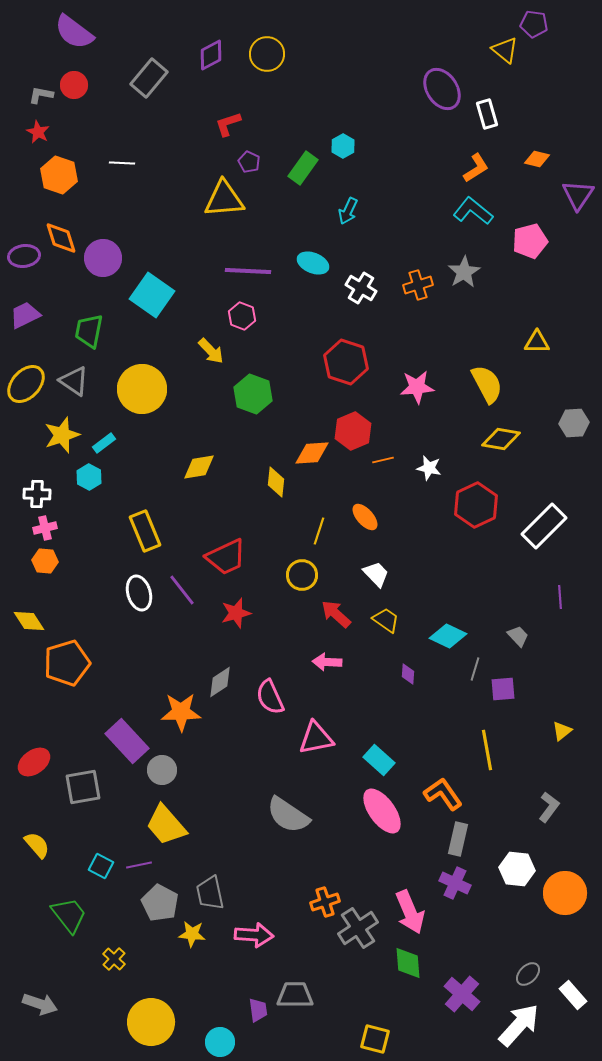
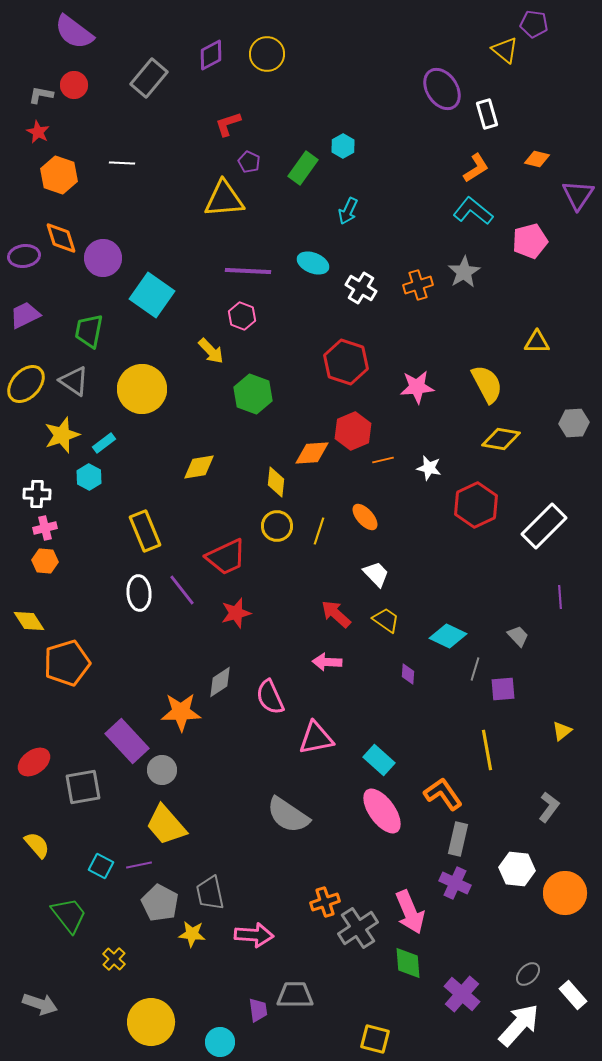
yellow circle at (302, 575): moved 25 px left, 49 px up
white ellipse at (139, 593): rotated 12 degrees clockwise
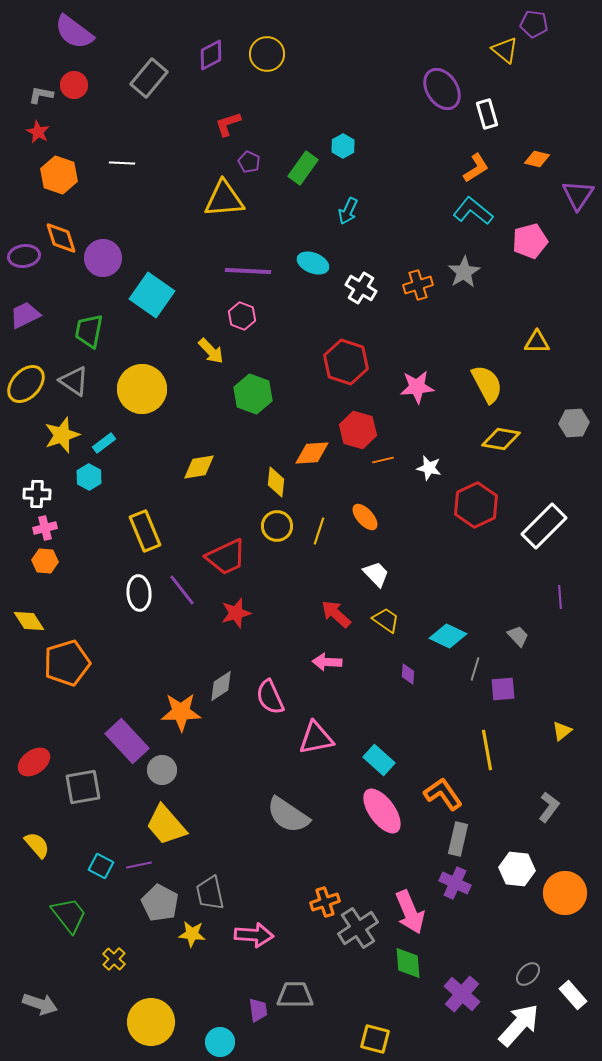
red hexagon at (353, 431): moved 5 px right, 1 px up; rotated 21 degrees counterclockwise
gray diamond at (220, 682): moved 1 px right, 4 px down
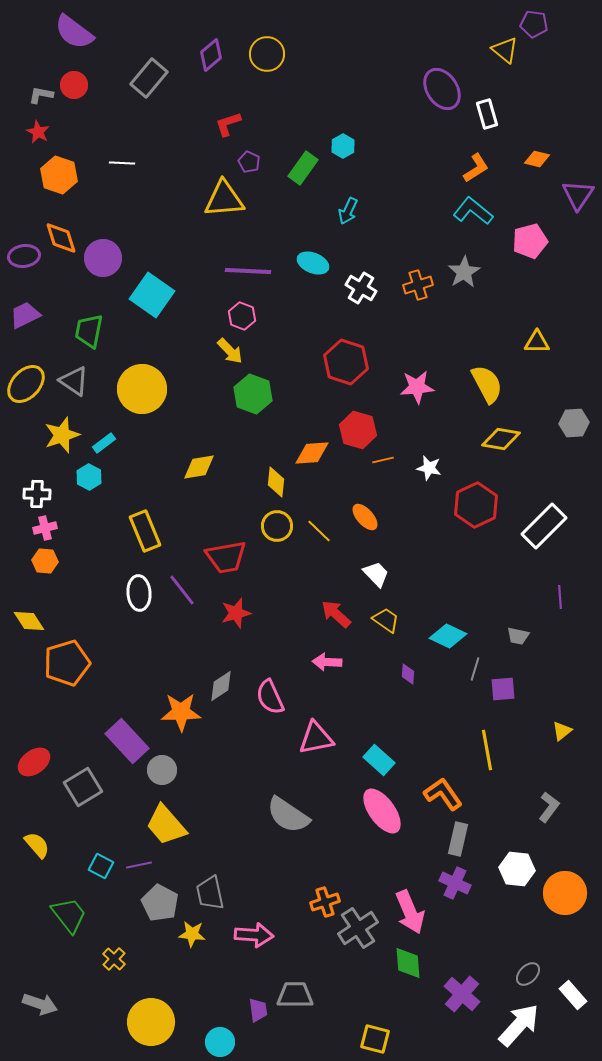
purple diamond at (211, 55): rotated 12 degrees counterclockwise
yellow arrow at (211, 351): moved 19 px right
yellow line at (319, 531): rotated 64 degrees counterclockwise
red trapezoid at (226, 557): rotated 15 degrees clockwise
gray trapezoid at (518, 636): rotated 145 degrees clockwise
gray square at (83, 787): rotated 21 degrees counterclockwise
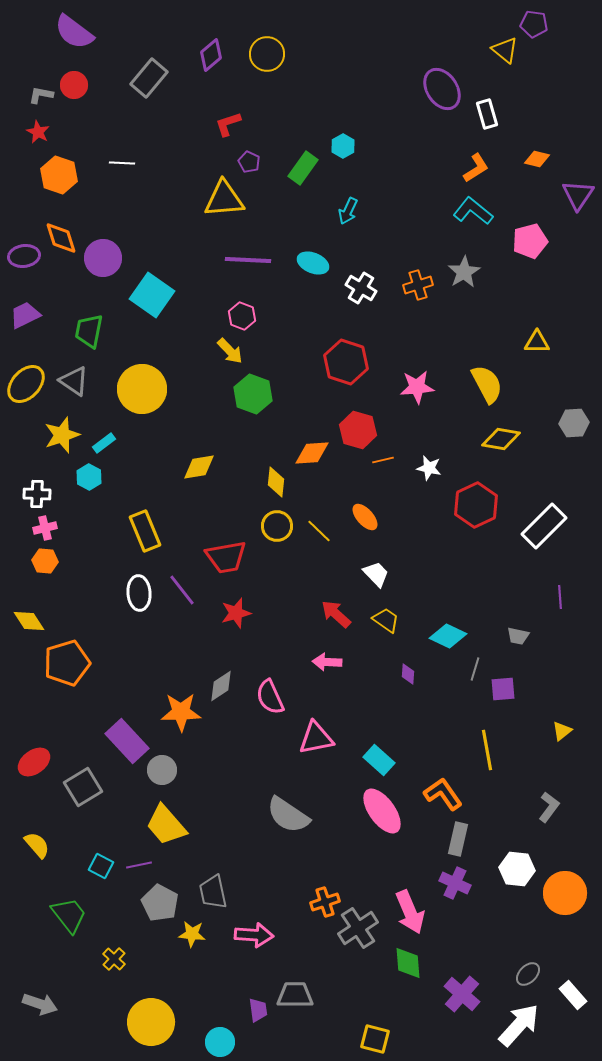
purple line at (248, 271): moved 11 px up
gray trapezoid at (210, 893): moved 3 px right, 1 px up
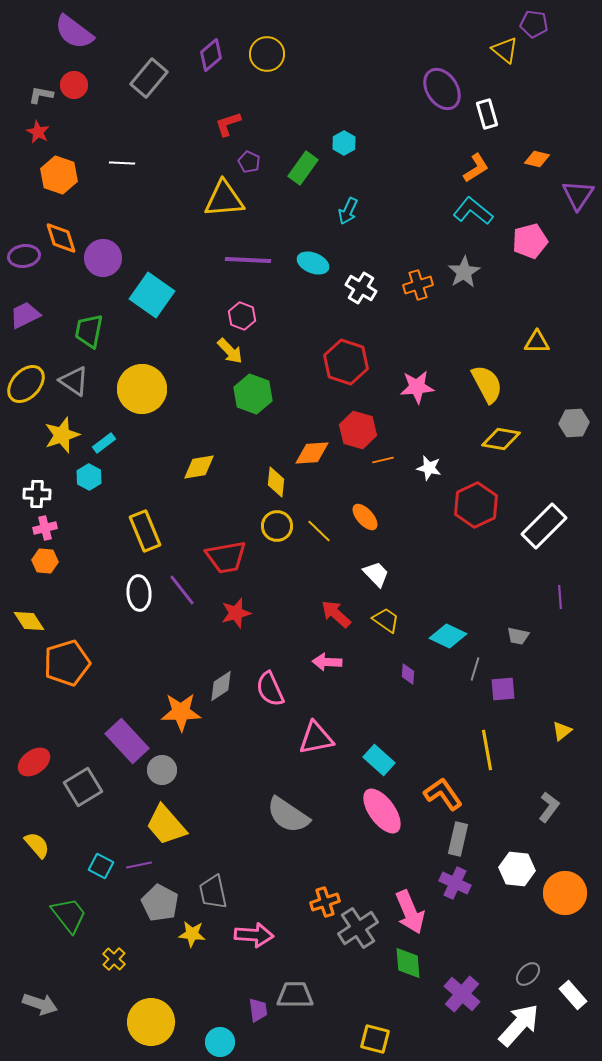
cyan hexagon at (343, 146): moved 1 px right, 3 px up
pink semicircle at (270, 697): moved 8 px up
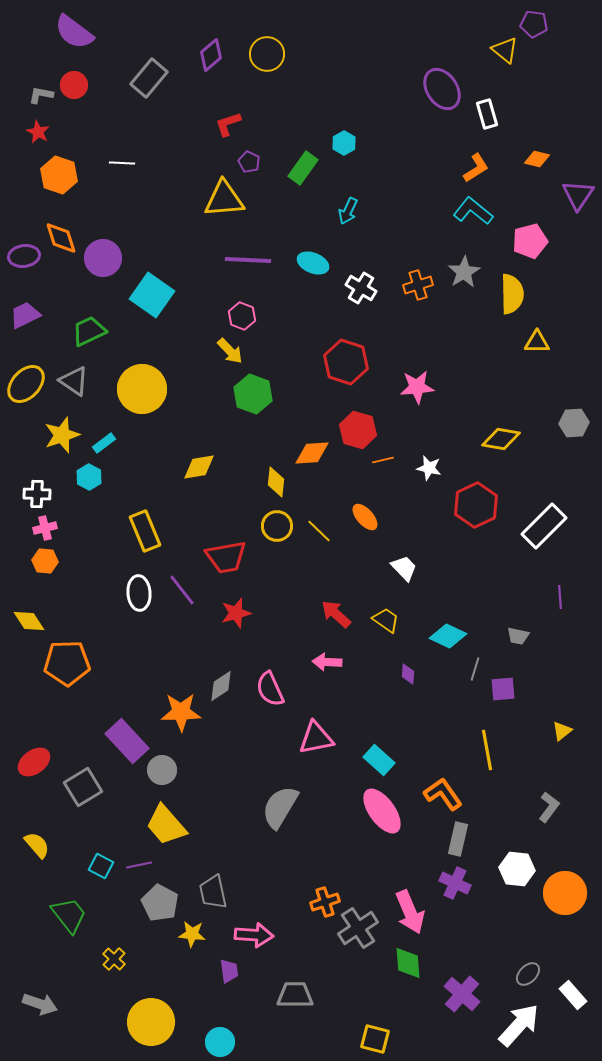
green trapezoid at (89, 331): rotated 54 degrees clockwise
yellow semicircle at (487, 384): moved 25 px right, 90 px up; rotated 27 degrees clockwise
white trapezoid at (376, 574): moved 28 px right, 6 px up
orange pentagon at (67, 663): rotated 15 degrees clockwise
gray semicircle at (288, 815): moved 8 px left, 8 px up; rotated 87 degrees clockwise
purple trapezoid at (258, 1010): moved 29 px left, 39 px up
